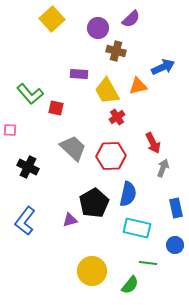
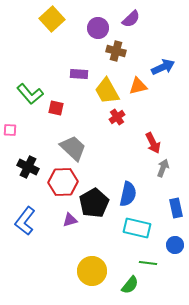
red hexagon: moved 48 px left, 26 px down
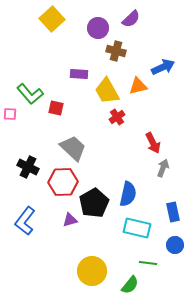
pink square: moved 16 px up
blue rectangle: moved 3 px left, 4 px down
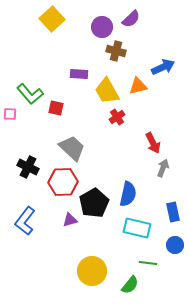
purple circle: moved 4 px right, 1 px up
gray trapezoid: moved 1 px left
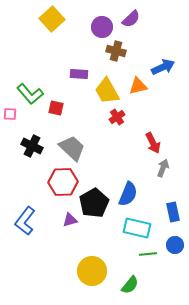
black cross: moved 4 px right, 21 px up
blue semicircle: rotated 10 degrees clockwise
green line: moved 9 px up; rotated 12 degrees counterclockwise
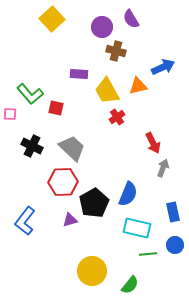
purple semicircle: rotated 102 degrees clockwise
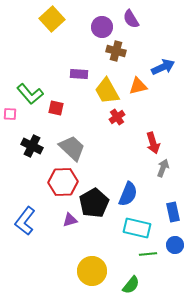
red arrow: rotated 10 degrees clockwise
green semicircle: moved 1 px right
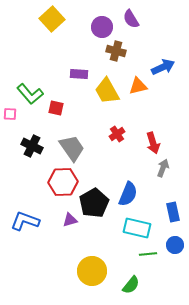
red cross: moved 17 px down
gray trapezoid: rotated 12 degrees clockwise
blue L-shape: rotated 72 degrees clockwise
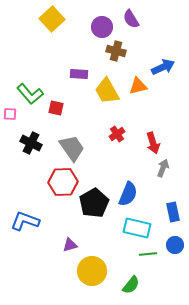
black cross: moved 1 px left, 3 px up
purple triangle: moved 25 px down
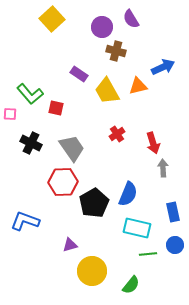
purple rectangle: rotated 30 degrees clockwise
gray arrow: rotated 24 degrees counterclockwise
